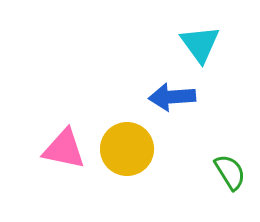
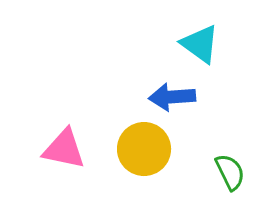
cyan triangle: rotated 18 degrees counterclockwise
yellow circle: moved 17 px right
green semicircle: rotated 6 degrees clockwise
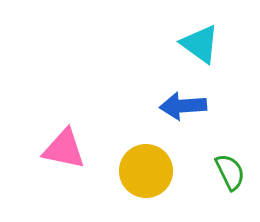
blue arrow: moved 11 px right, 9 px down
yellow circle: moved 2 px right, 22 px down
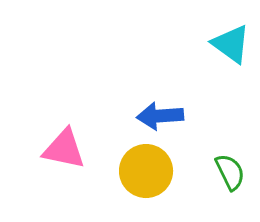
cyan triangle: moved 31 px right
blue arrow: moved 23 px left, 10 px down
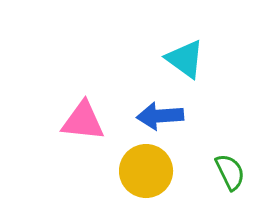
cyan triangle: moved 46 px left, 15 px down
pink triangle: moved 19 px right, 28 px up; rotated 6 degrees counterclockwise
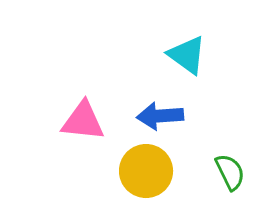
cyan triangle: moved 2 px right, 4 px up
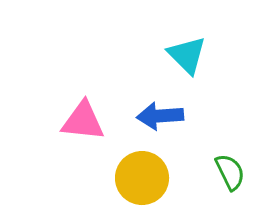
cyan triangle: rotated 9 degrees clockwise
yellow circle: moved 4 px left, 7 px down
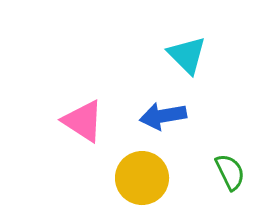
blue arrow: moved 3 px right; rotated 6 degrees counterclockwise
pink triangle: rotated 27 degrees clockwise
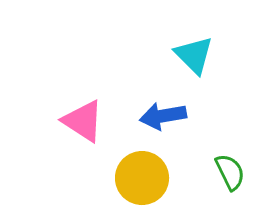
cyan triangle: moved 7 px right
